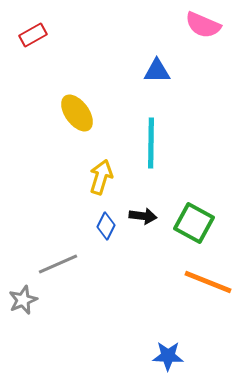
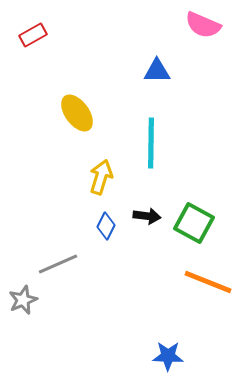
black arrow: moved 4 px right
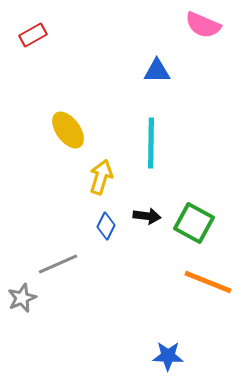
yellow ellipse: moved 9 px left, 17 px down
gray star: moved 1 px left, 2 px up
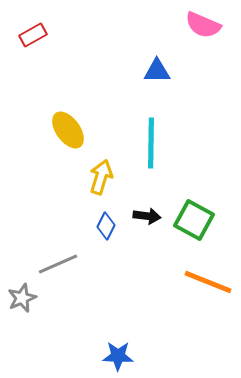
green square: moved 3 px up
blue star: moved 50 px left
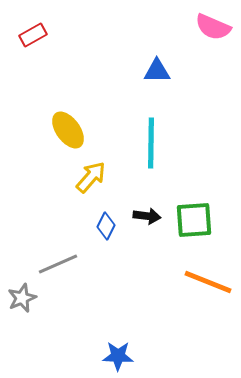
pink semicircle: moved 10 px right, 2 px down
yellow arrow: moved 10 px left; rotated 24 degrees clockwise
green square: rotated 33 degrees counterclockwise
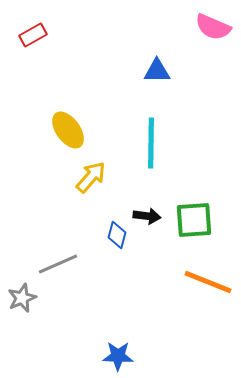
blue diamond: moved 11 px right, 9 px down; rotated 12 degrees counterclockwise
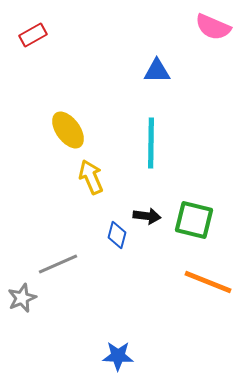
yellow arrow: rotated 64 degrees counterclockwise
green square: rotated 18 degrees clockwise
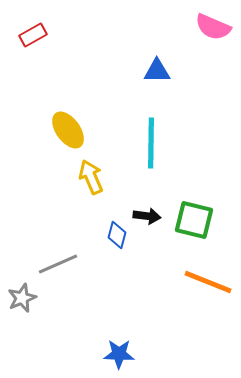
blue star: moved 1 px right, 2 px up
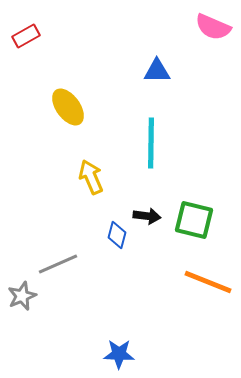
red rectangle: moved 7 px left, 1 px down
yellow ellipse: moved 23 px up
gray star: moved 2 px up
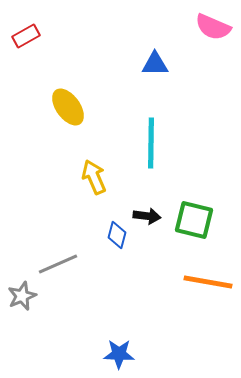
blue triangle: moved 2 px left, 7 px up
yellow arrow: moved 3 px right
orange line: rotated 12 degrees counterclockwise
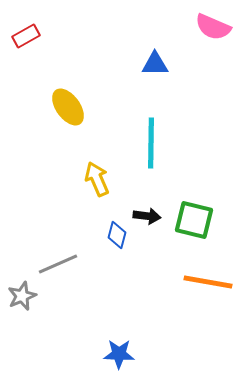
yellow arrow: moved 3 px right, 2 px down
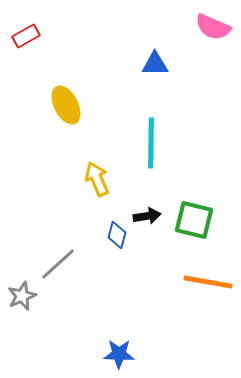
yellow ellipse: moved 2 px left, 2 px up; rotated 9 degrees clockwise
black arrow: rotated 16 degrees counterclockwise
gray line: rotated 18 degrees counterclockwise
